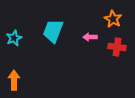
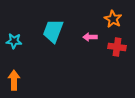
cyan star: moved 3 px down; rotated 28 degrees clockwise
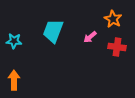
pink arrow: rotated 40 degrees counterclockwise
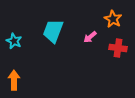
cyan star: rotated 21 degrees clockwise
red cross: moved 1 px right, 1 px down
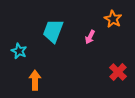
pink arrow: rotated 24 degrees counterclockwise
cyan star: moved 5 px right, 10 px down
red cross: moved 24 px down; rotated 36 degrees clockwise
orange arrow: moved 21 px right
